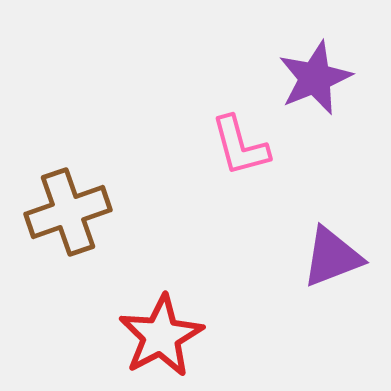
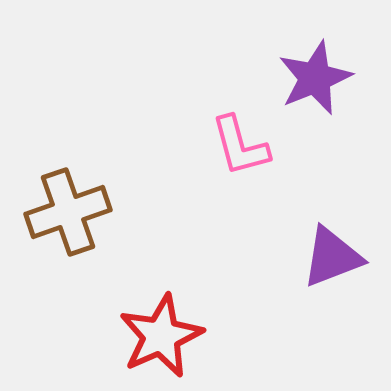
red star: rotated 4 degrees clockwise
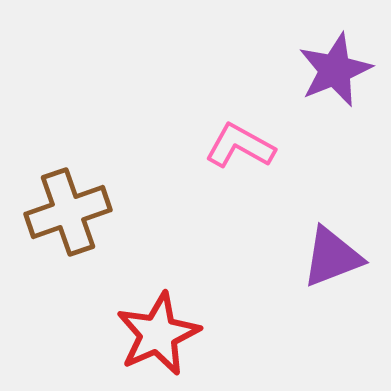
purple star: moved 20 px right, 8 px up
pink L-shape: rotated 134 degrees clockwise
red star: moved 3 px left, 2 px up
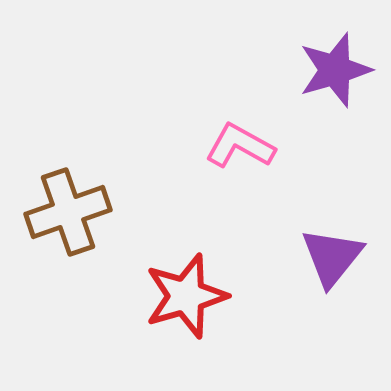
purple star: rotated 6 degrees clockwise
purple triangle: rotated 30 degrees counterclockwise
red star: moved 28 px right, 38 px up; rotated 8 degrees clockwise
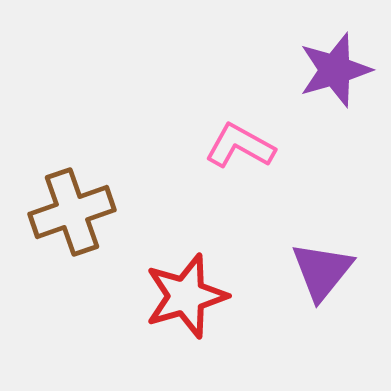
brown cross: moved 4 px right
purple triangle: moved 10 px left, 14 px down
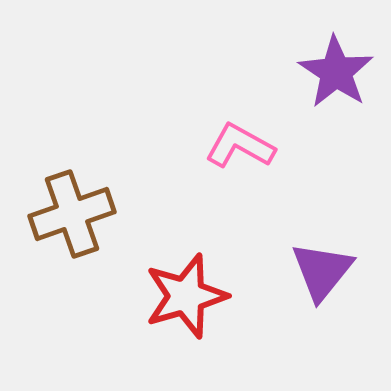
purple star: moved 1 px right, 2 px down; rotated 22 degrees counterclockwise
brown cross: moved 2 px down
